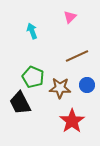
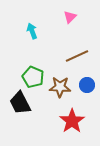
brown star: moved 1 px up
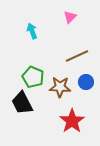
blue circle: moved 1 px left, 3 px up
black trapezoid: moved 2 px right
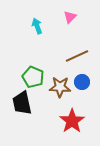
cyan arrow: moved 5 px right, 5 px up
blue circle: moved 4 px left
black trapezoid: rotated 15 degrees clockwise
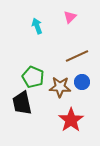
red star: moved 1 px left, 1 px up
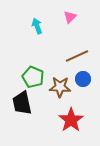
blue circle: moved 1 px right, 3 px up
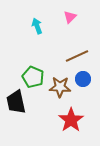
black trapezoid: moved 6 px left, 1 px up
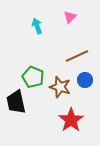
blue circle: moved 2 px right, 1 px down
brown star: rotated 15 degrees clockwise
